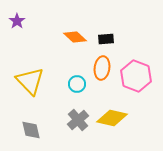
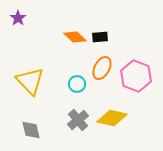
purple star: moved 1 px right, 3 px up
black rectangle: moved 6 px left, 2 px up
orange ellipse: rotated 20 degrees clockwise
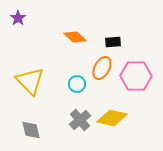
black rectangle: moved 13 px right, 5 px down
pink hexagon: rotated 20 degrees counterclockwise
gray cross: moved 2 px right
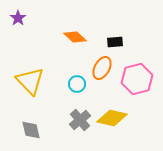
black rectangle: moved 2 px right
pink hexagon: moved 1 px right, 3 px down; rotated 16 degrees counterclockwise
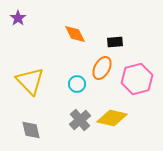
orange diamond: moved 3 px up; rotated 20 degrees clockwise
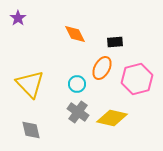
yellow triangle: moved 3 px down
gray cross: moved 2 px left, 8 px up; rotated 15 degrees counterclockwise
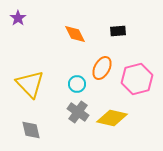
black rectangle: moved 3 px right, 11 px up
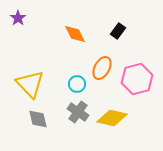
black rectangle: rotated 49 degrees counterclockwise
gray diamond: moved 7 px right, 11 px up
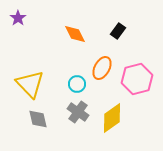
yellow diamond: rotated 48 degrees counterclockwise
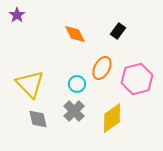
purple star: moved 1 px left, 3 px up
gray cross: moved 4 px left, 1 px up; rotated 10 degrees clockwise
